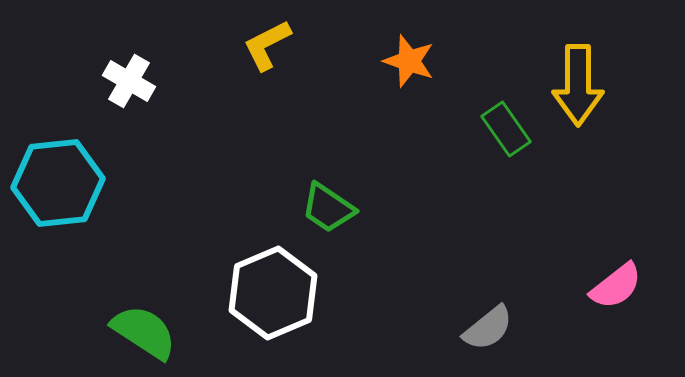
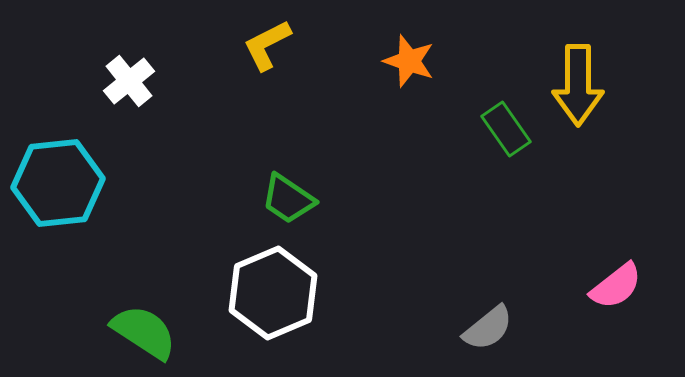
white cross: rotated 21 degrees clockwise
green trapezoid: moved 40 px left, 9 px up
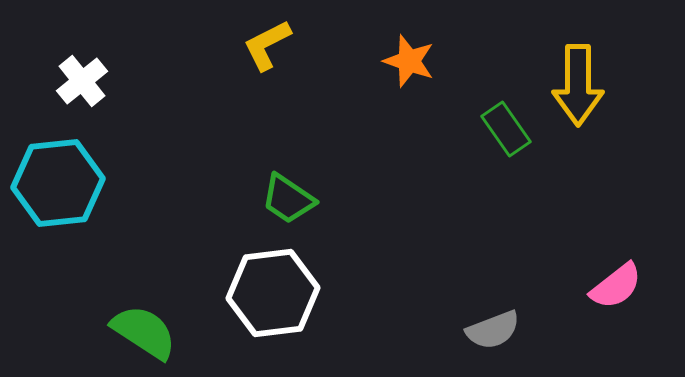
white cross: moved 47 px left
white hexagon: rotated 16 degrees clockwise
gray semicircle: moved 5 px right, 2 px down; rotated 18 degrees clockwise
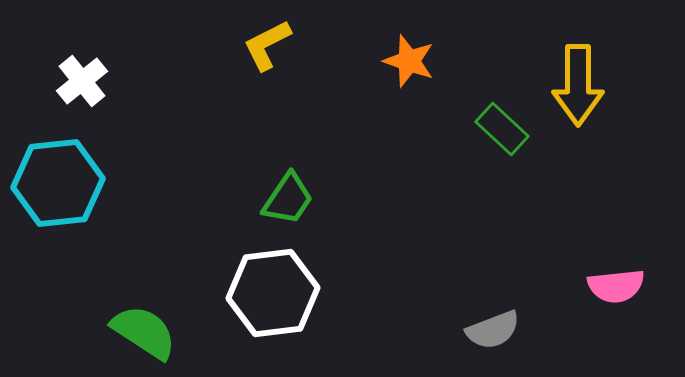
green rectangle: moved 4 px left; rotated 12 degrees counterclockwise
green trapezoid: rotated 90 degrees counterclockwise
pink semicircle: rotated 32 degrees clockwise
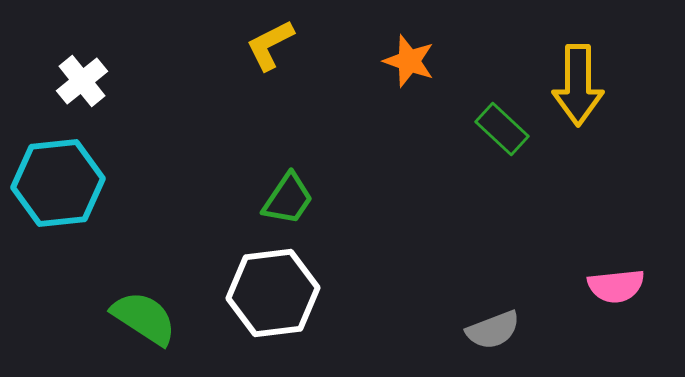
yellow L-shape: moved 3 px right
green semicircle: moved 14 px up
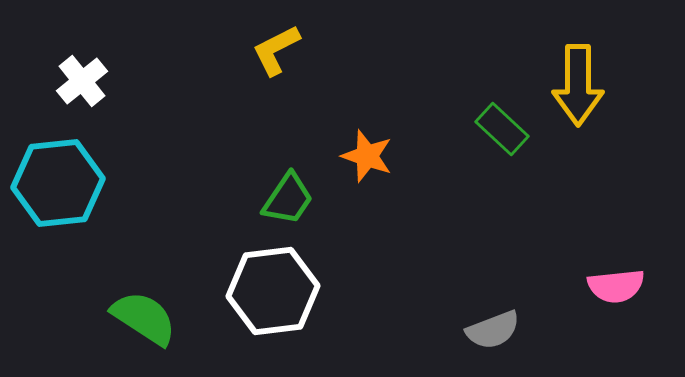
yellow L-shape: moved 6 px right, 5 px down
orange star: moved 42 px left, 95 px down
white hexagon: moved 2 px up
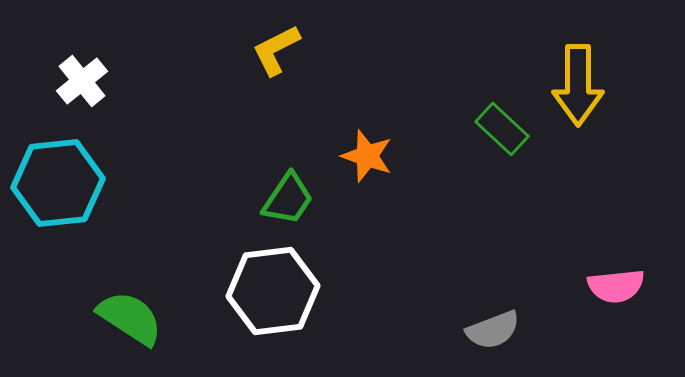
green semicircle: moved 14 px left
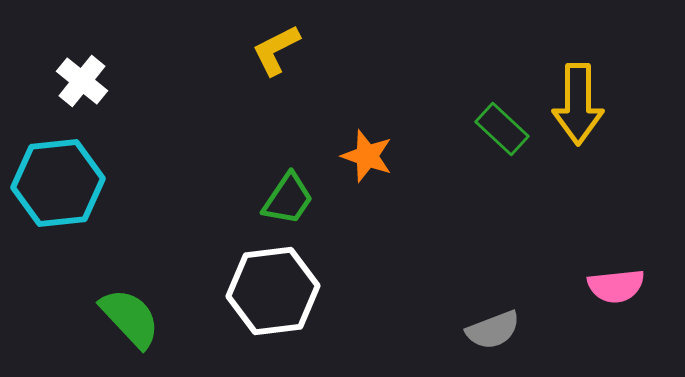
white cross: rotated 12 degrees counterclockwise
yellow arrow: moved 19 px down
green semicircle: rotated 14 degrees clockwise
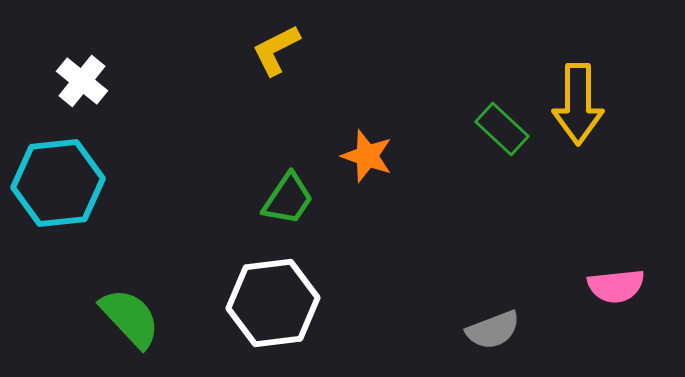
white hexagon: moved 12 px down
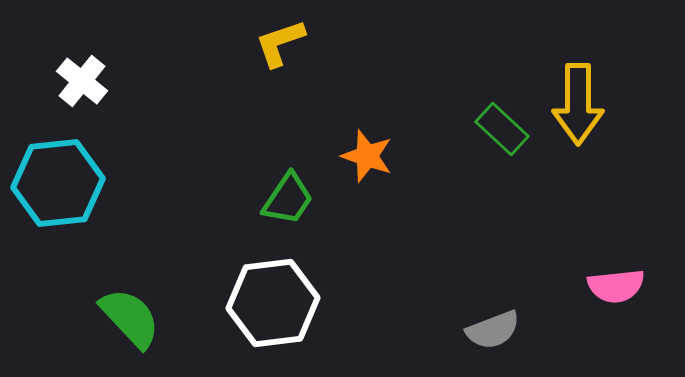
yellow L-shape: moved 4 px right, 7 px up; rotated 8 degrees clockwise
